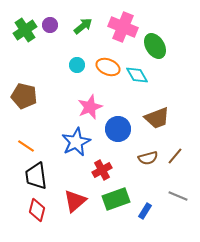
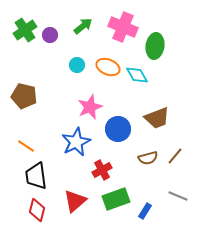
purple circle: moved 10 px down
green ellipse: rotated 40 degrees clockwise
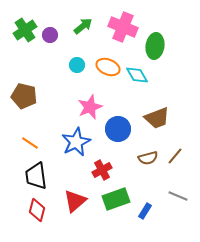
orange line: moved 4 px right, 3 px up
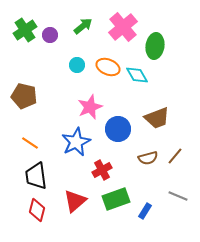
pink cross: rotated 28 degrees clockwise
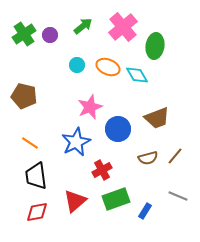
green cross: moved 1 px left, 4 px down
red diamond: moved 2 px down; rotated 65 degrees clockwise
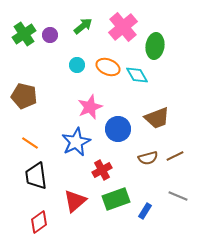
brown line: rotated 24 degrees clockwise
red diamond: moved 2 px right, 10 px down; rotated 25 degrees counterclockwise
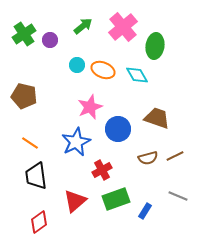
purple circle: moved 5 px down
orange ellipse: moved 5 px left, 3 px down
brown trapezoid: rotated 140 degrees counterclockwise
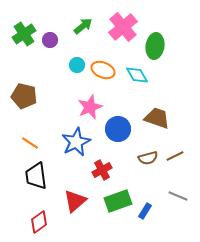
green rectangle: moved 2 px right, 2 px down
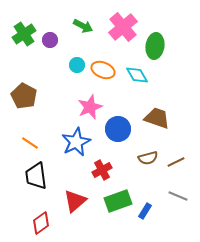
green arrow: rotated 66 degrees clockwise
brown pentagon: rotated 15 degrees clockwise
brown line: moved 1 px right, 6 px down
red diamond: moved 2 px right, 1 px down
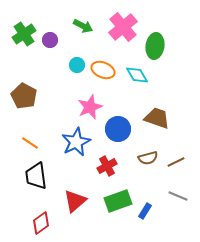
red cross: moved 5 px right, 4 px up
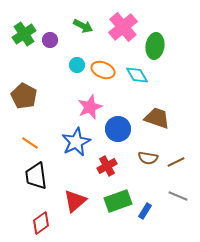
brown semicircle: rotated 24 degrees clockwise
